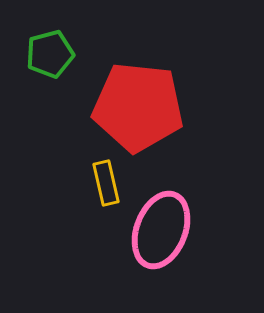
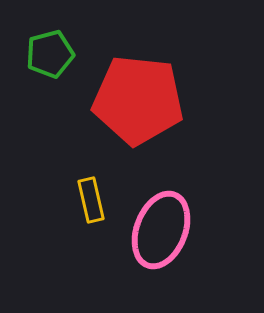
red pentagon: moved 7 px up
yellow rectangle: moved 15 px left, 17 px down
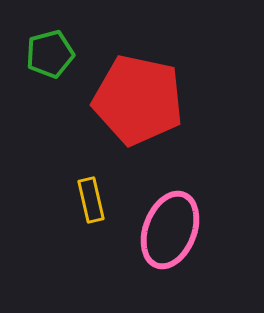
red pentagon: rotated 6 degrees clockwise
pink ellipse: moved 9 px right
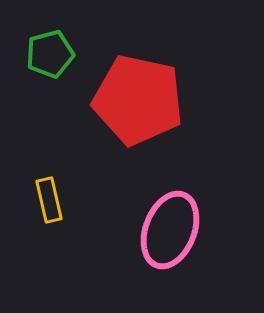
yellow rectangle: moved 42 px left
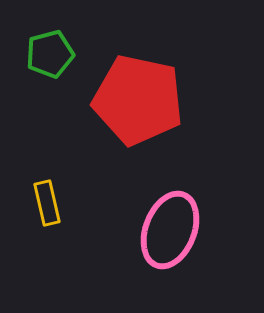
yellow rectangle: moved 2 px left, 3 px down
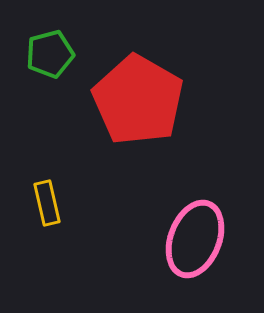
red pentagon: rotated 18 degrees clockwise
pink ellipse: moved 25 px right, 9 px down
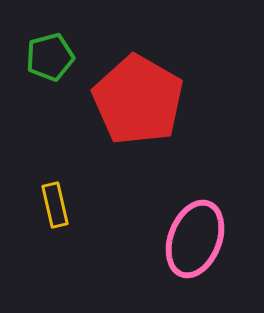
green pentagon: moved 3 px down
yellow rectangle: moved 8 px right, 2 px down
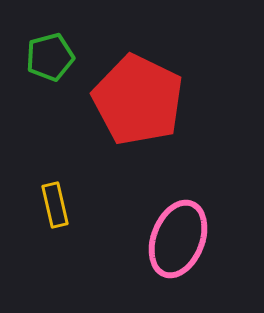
red pentagon: rotated 4 degrees counterclockwise
pink ellipse: moved 17 px left
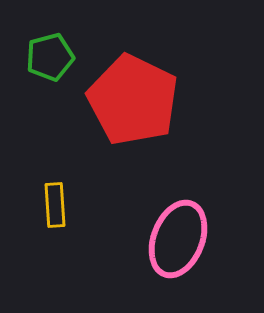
red pentagon: moved 5 px left
yellow rectangle: rotated 9 degrees clockwise
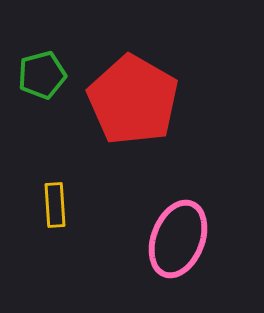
green pentagon: moved 8 px left, 18 px down
red pentagon: rotated 4 degrees clockwise
